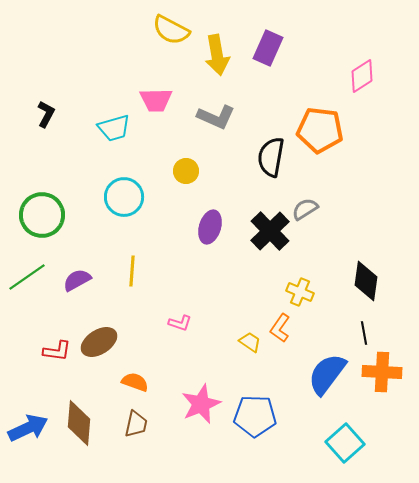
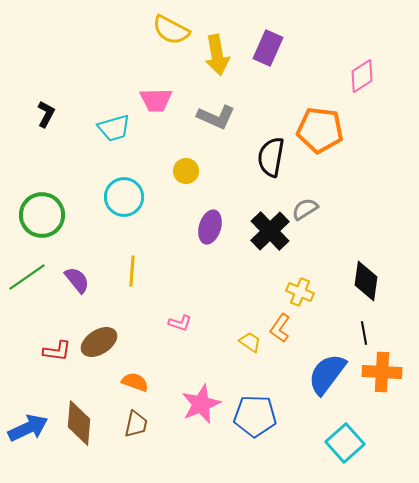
purple semicircle: rotated 80 degrees clockwise
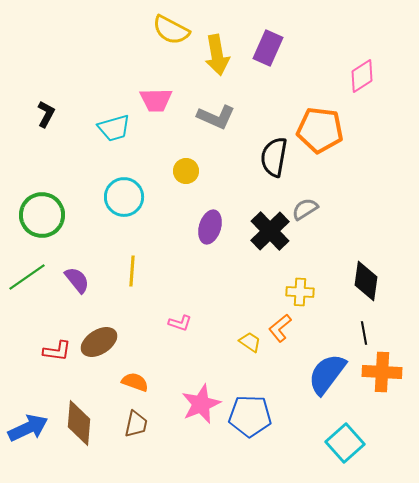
black semicircle: moved 3 px right
yellow cross: rotated 20 degrees counterclockwise
orange L-shape: rotated 16 degrees clockwise
blue pentagon: moved 5 px left
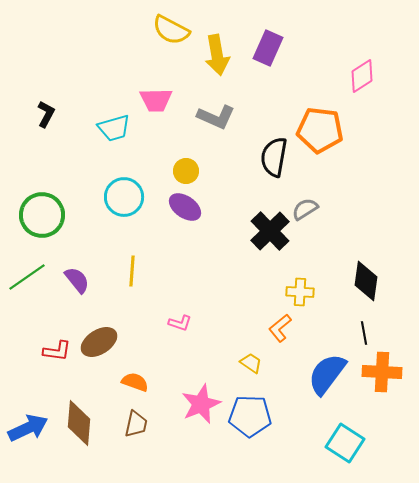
purple ellipse: moved 25 px left, 20 px up; rotated 72 degrees counterclockwise
yellow trapezoid: moved 1 px right, 21 px down
cyan square: rotated 15 degrees counterclockwise
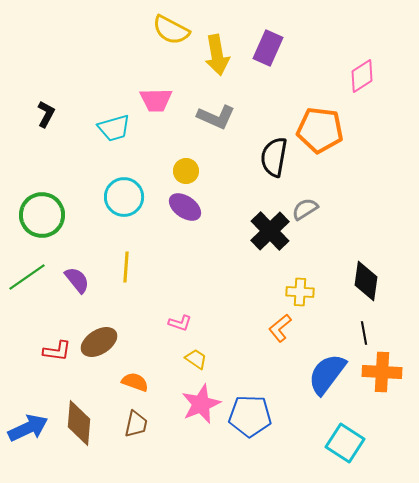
yellow line: moved 6 px left, 4 px up
yellow trapezoid: moved 55 px left, 4 px up
